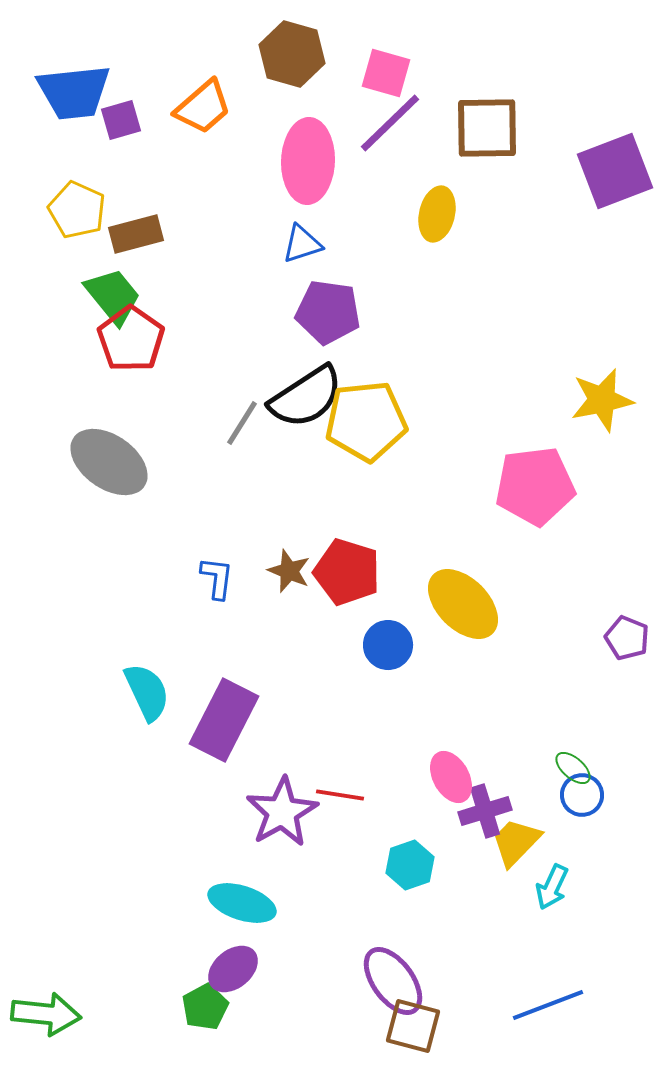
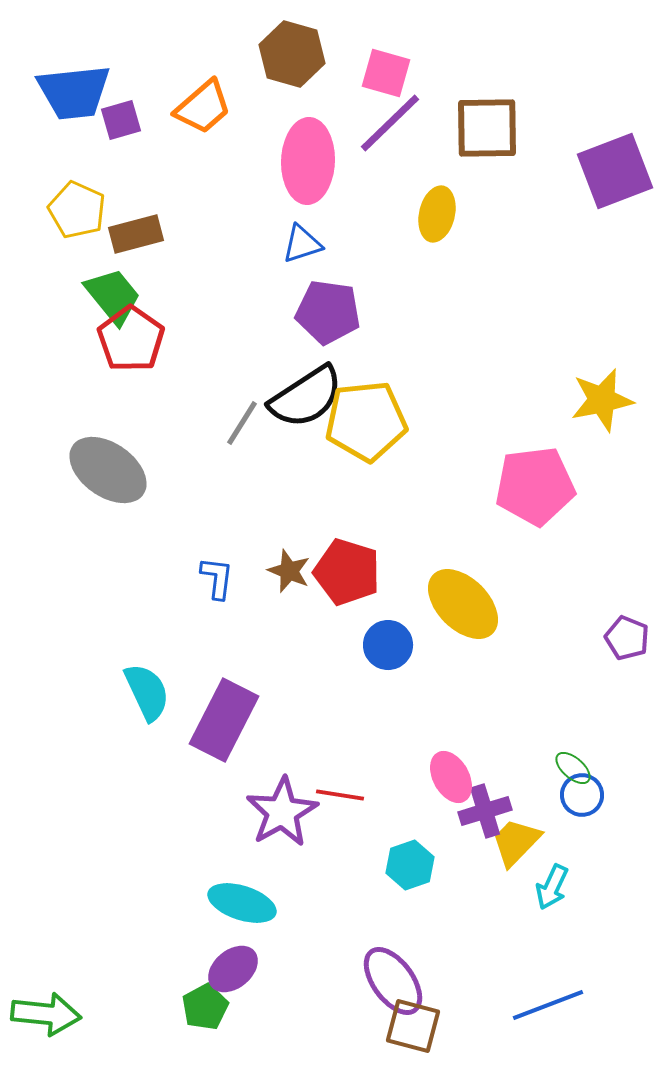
gray ellipse at (109, 462): moved 1 px left, 8 px down
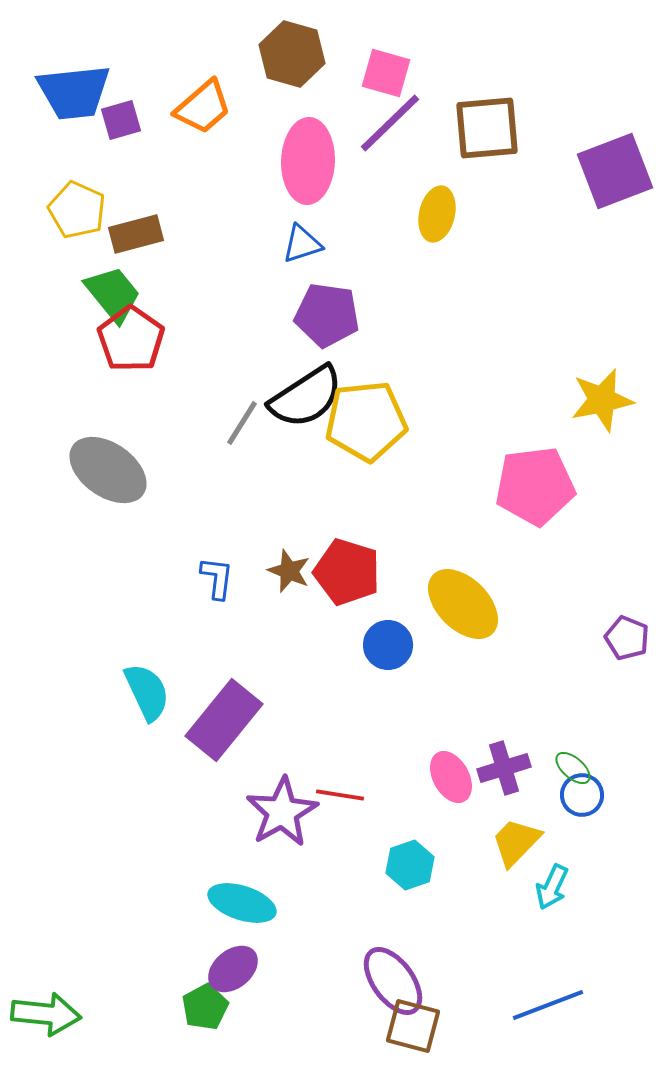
brown square at (487, 128): rotated 4 degrees counterclockwise
green trapezoid at (113, 296): moved 2 px up
purple pentagon at (328, 312): moved 1 px left, 3 px down
purple rectangle at (224, 720): rotated 12 degrees clockwise
purple cross at (485, 811): moved 19 px right, 43 px up
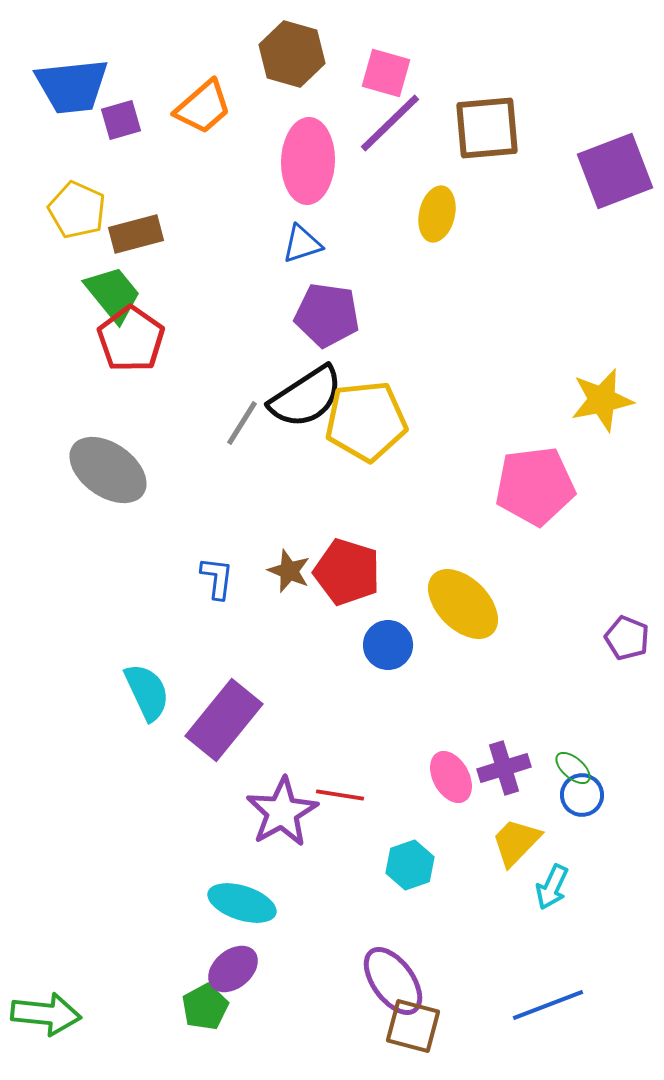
blue trapezoid at (74, 92): moved 2 px left, 6 px up
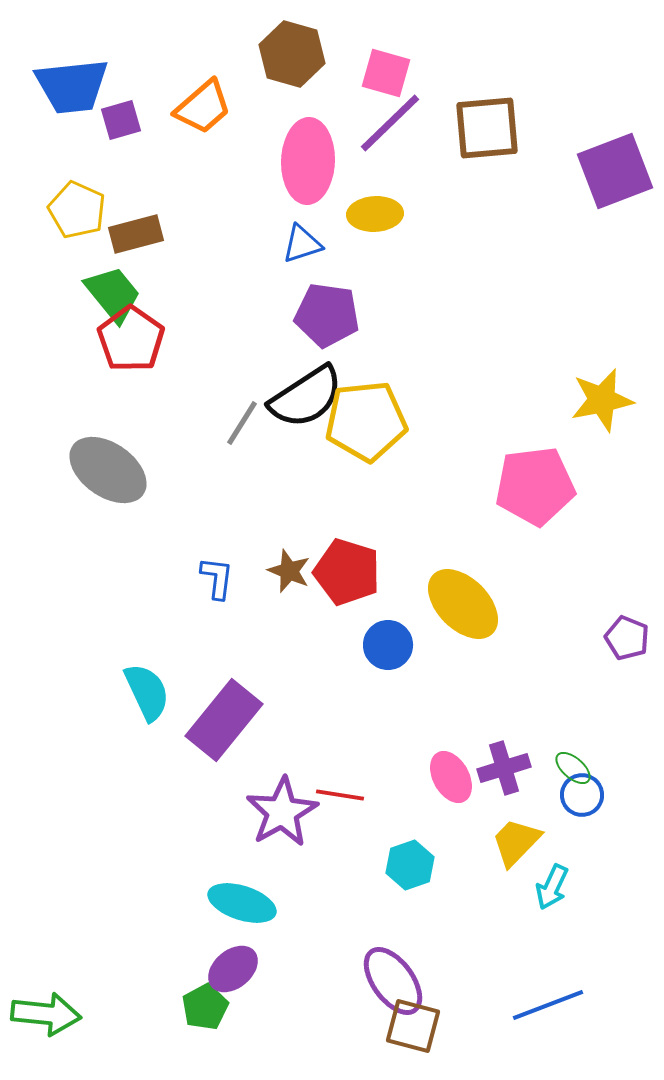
yellow ellipse at (437, 214): moved 62 px left; rotated 74 degrees clockwise
